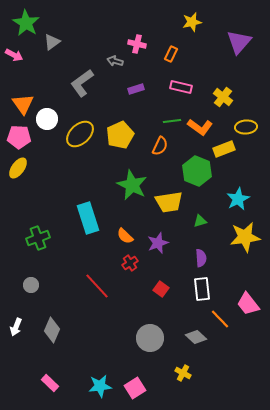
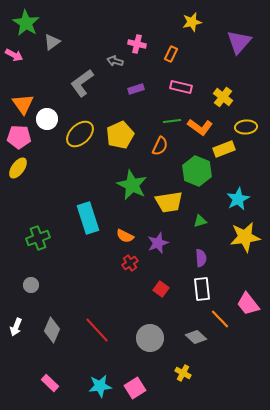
orange semicircle at (125, 236): rotated 18 degrees counterclockwise
red line at (97, 286): moved 44 px down
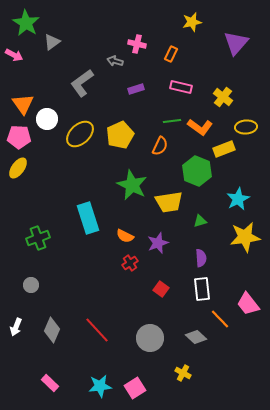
purple triangle at (239, 42): moved 3 px left, 1 px down
